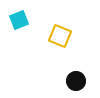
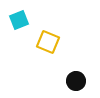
yellow square: moved 12 px left, 6 px down
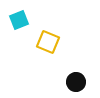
black circle: moved 1 px down
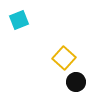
yellow square: moved 16 px right, 16 px down; rotated 20 degrees clockwise
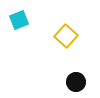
yellow square: moved 2 px right, 22 px up
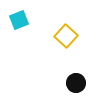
black circle: moved 1 px down
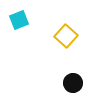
black circle: moved 3 px left
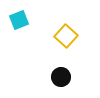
black circle: moved 12 px left, 6 px up
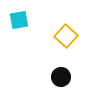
cyan square: rotated 12 degrees clockwise
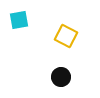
yellow square: rotated 15 degrees counterclockwise
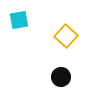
yellow square: rotated 15 degrees clockwise
